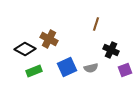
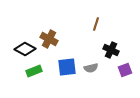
blue square: rotated 18 degrees clockwise
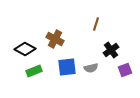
brown cross: moved 6 px right
black cross: rotated 28 degrees clockwise
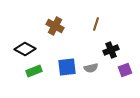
brown cross: moved 13 px up
black cross: rotated 14 degrees clockwise
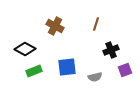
gray semicircle: moved 4 px right, 9 px down
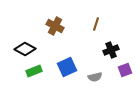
blue square: rotated 18 degrees counterclockwise
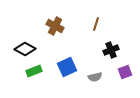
purple square: moved 2 px down
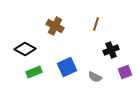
green rectangle: moved 1 px down
gray semicircle: rotated 40 degrees clockwise
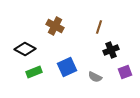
brown line: moved 3 px right, 3 px down
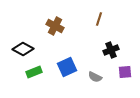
brown line: moved 8 px up
black diamond: moved 2 px left
purple square: rotated 16 degrees clockwise
